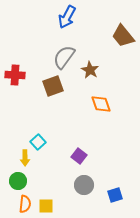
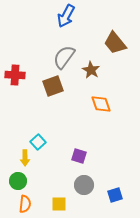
blue arrow: moved 1 px left, 1 px up
brown trapezoid: moved 8 px left, 7 px down
brown star: moved 1 px right
purple square: rotated 21 degrees counterclockwise
yellow square: moved 13 px right, 2 px up
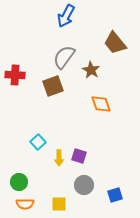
yellow arrow: moved 34 px right
green circle: moved 1 px right, 1 px down
orange semicircle: rotated 84 degrees clockwise
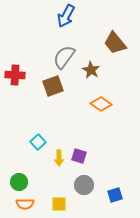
orange diamond: rotated 35 degrees counterclockwise
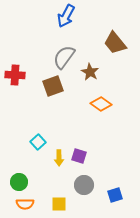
brown star: moved 1 px left, 2 px down
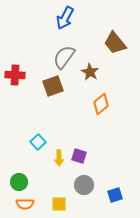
blue arrow: moved 1 px left, 2 px down
orange diamond: rotated 75 degrees counterclockwise
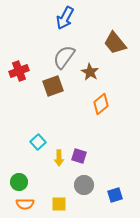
red cross: moved 4 px right, 4 px up; rotated 24 degrees counterclockwise
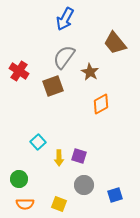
blue arrow: moved 1 px down
red cross: rotated 36 degrees counterclockwise
orange diamond: rotated 10 degrees clockwise
green circle: moved 3 px up
yellow square: rotated 21 degrees clockwise
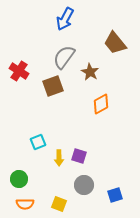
cyan square: rotated 21 degrees clockwise
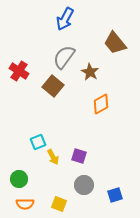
brown square: rotated 30 degrees counterclockwise
yellow arrow: moved 6 px left, 1 px up; rotated 28 degrees counterclockwise
